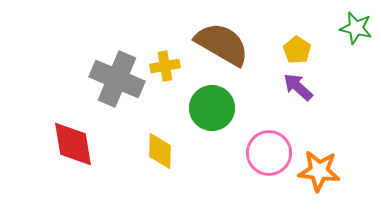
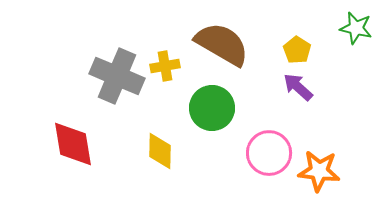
gray cross: moved 3 px up
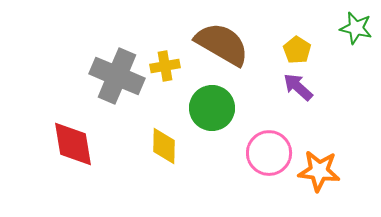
yellow diamond: moved 4 px right, 5 px up
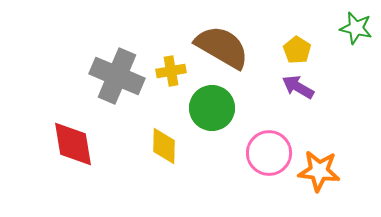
brown semicircle: moved 3 px down
yellow cross: moved 6 px right, 5 px down
purple arrow: rotated 12 degrees counterclockwise
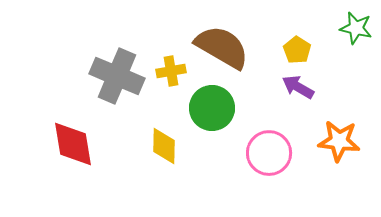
orange star: moved 20 px right, 30 px up
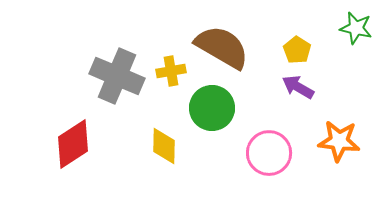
red diamond: rotated 66 degrees clockwise
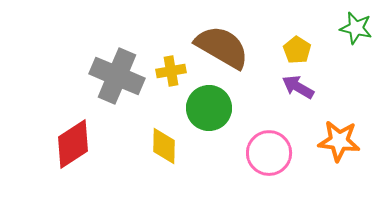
green circle: moved 3 px left
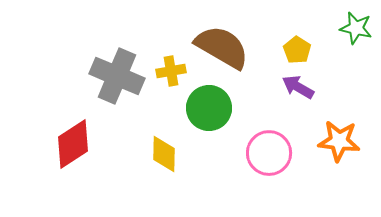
yellow diamond: moved 8 px down
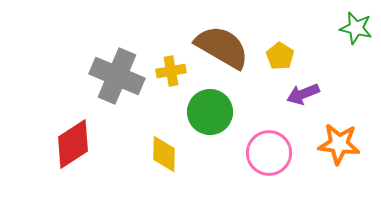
yellow pentagon: moved 17 px left, 6 px down
purple arrow: moved 5 px right, 7 px down; rotated 52 degrees counterclockwise
green circle: moved 1 px right, 4 px down
orange star: moved 3 px down
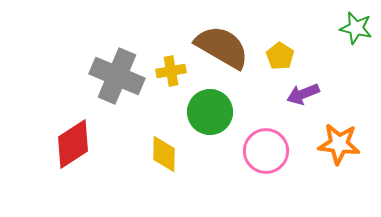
pink circle: moved 3 px left, 2 px up
